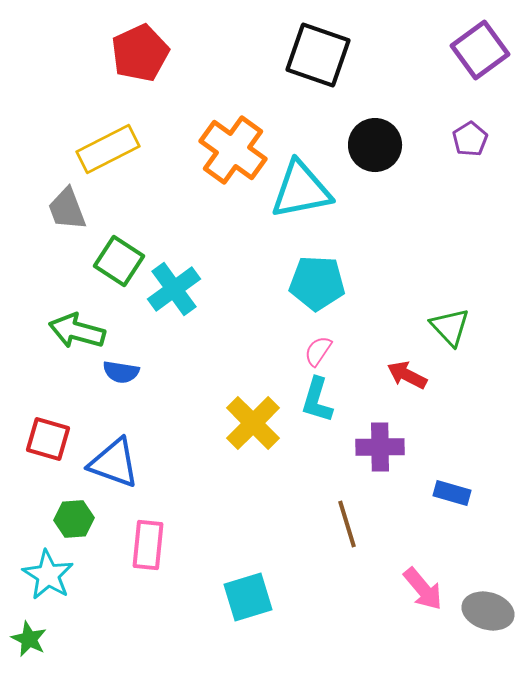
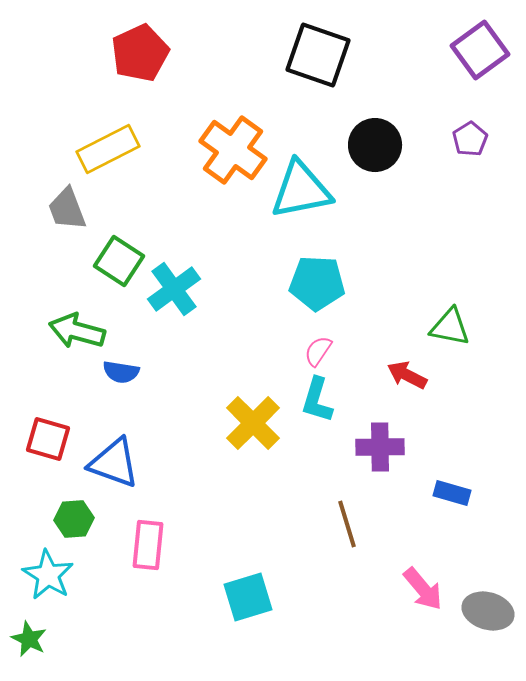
green triangle: rotated 36 degrees counterclockwise
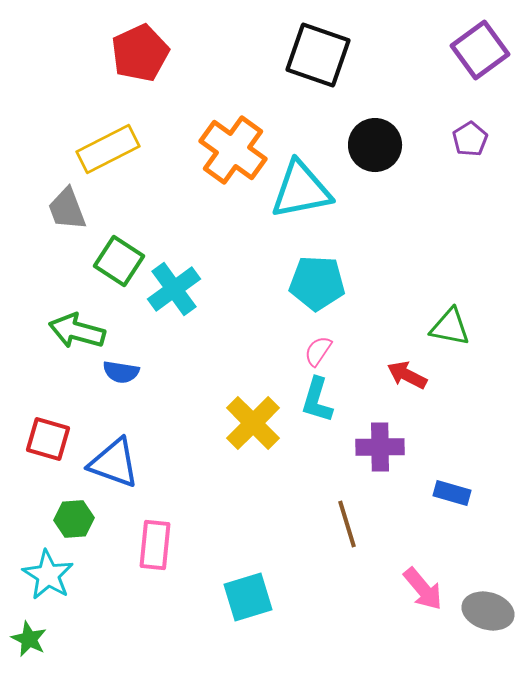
pink rectangle: moved 7 px right
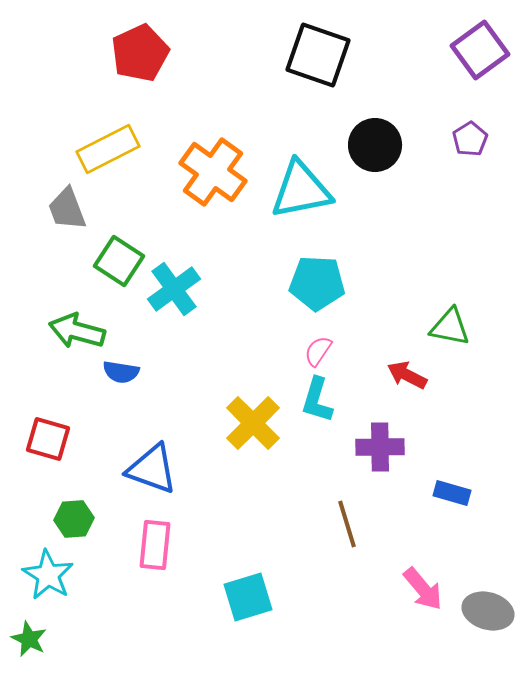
orange cross: moved 20 px left, 22 px down
blue triangle: moved 38 px right, 6 px down
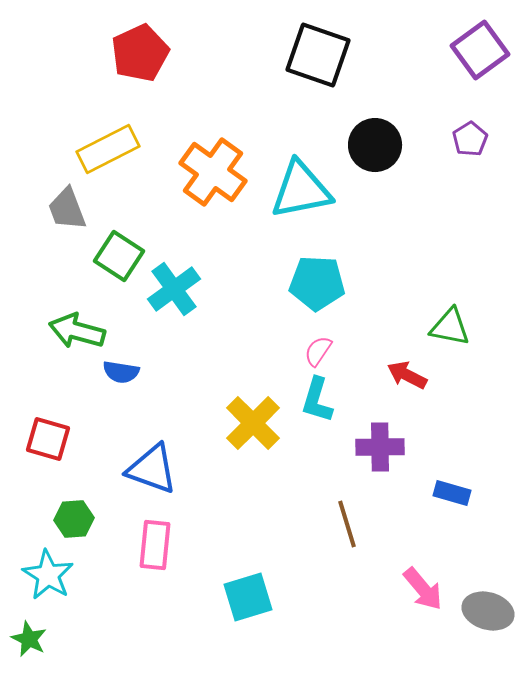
green square: moved 5 px up
